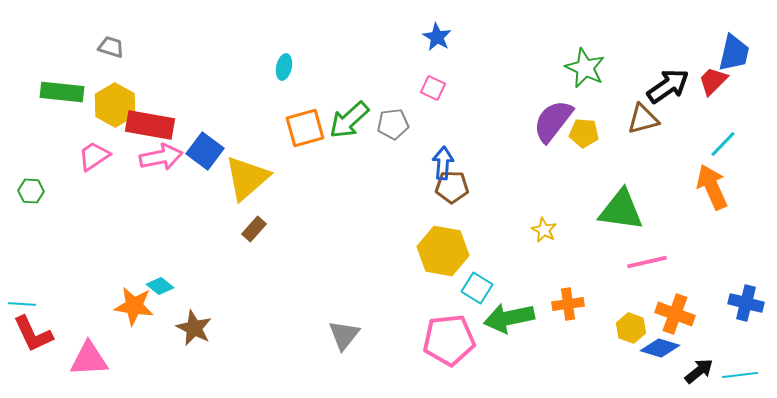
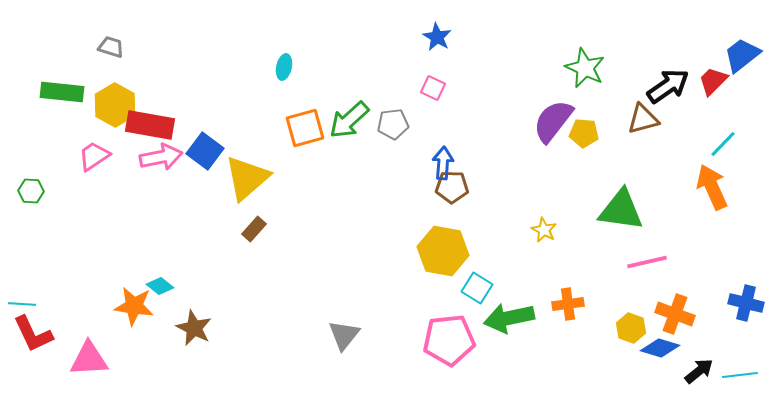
blue trapezoid at (734, 53): moved 8 px right, 2 px down; rotated 141 degrees counterclockwise
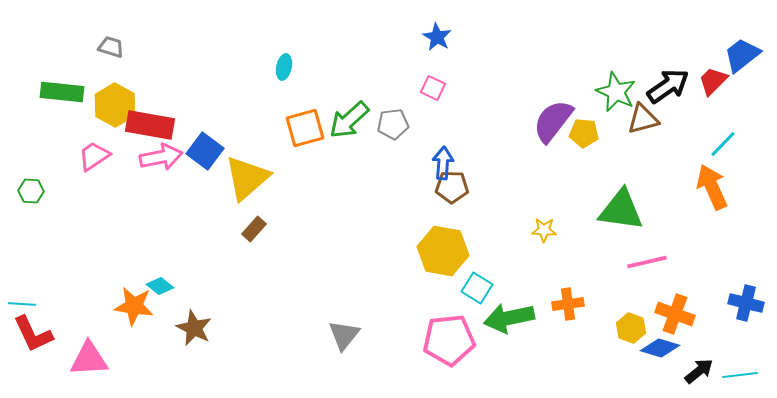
green star at (585, 68): moved 31 px right, 24 px down
yellow star at (544, 230): rotated 25 degrees counterclockwise
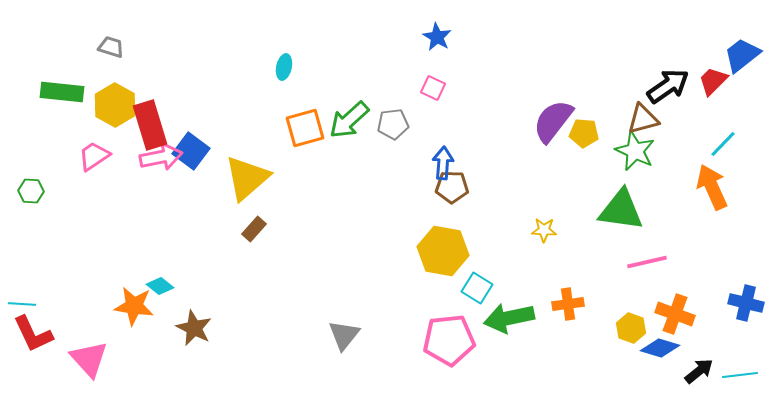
green star at (616, 92): moved 19 px right, 59 px down
red rectangle at (150, 125): rotated 63 degrees clockwise
blue square at (205, 151): moved 14 px left
pink triangle at (89, 359): rotated 51 degrees clockwise
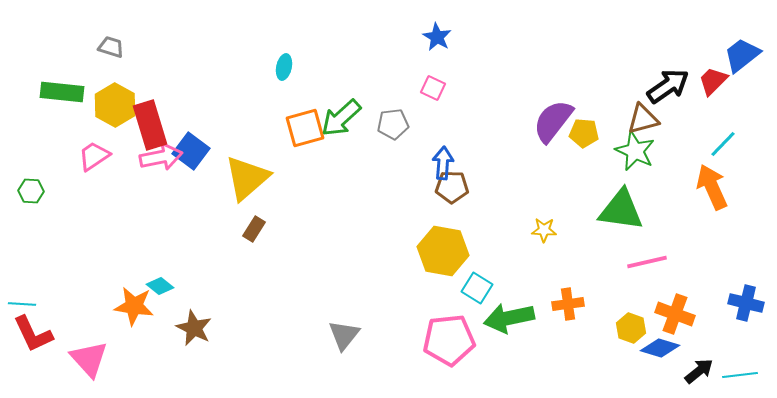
green arrow at (349, 120): moved 8 px left, 2 px up
brown rectangle at (254, 229): rotated 10 degrees counterclockwise
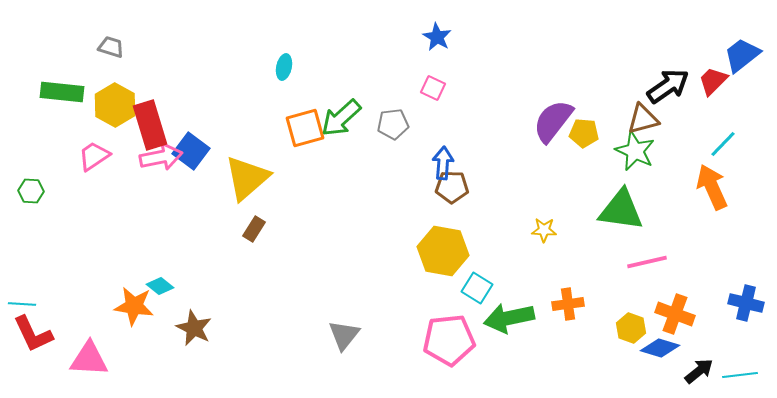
pink triangle at (89, 359): rotated 45 degrees counterclockwise
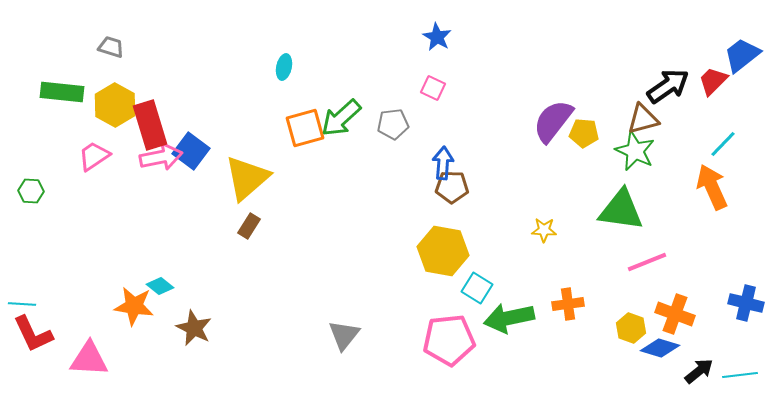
brown rectangle at (254, 229): moved 5 px left, 3 px up
pink line at (647, 262): rotated 9 degrees counterclockwise
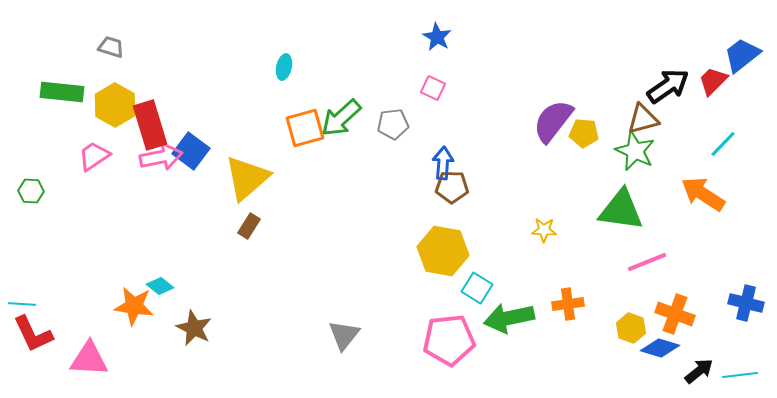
orange arrow at (712, 187): moved 9 px left, 7 px down; rotated 33 degrees counterclockwise
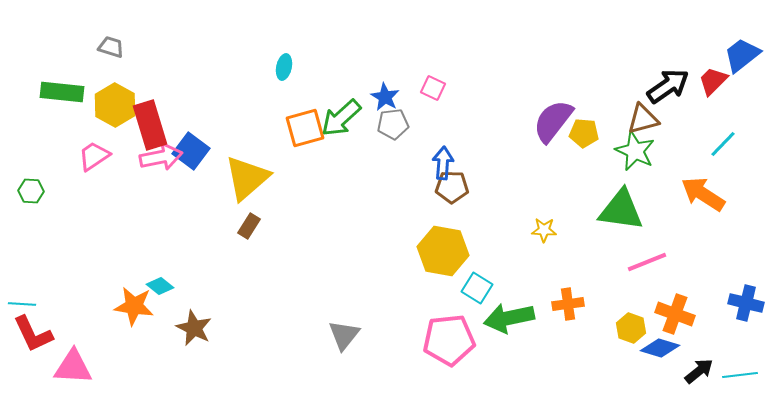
blue star at (437, 37): moved 52 px left, 60 px down
pink triangle at (89, 359): moved 16 px left, 8 px down
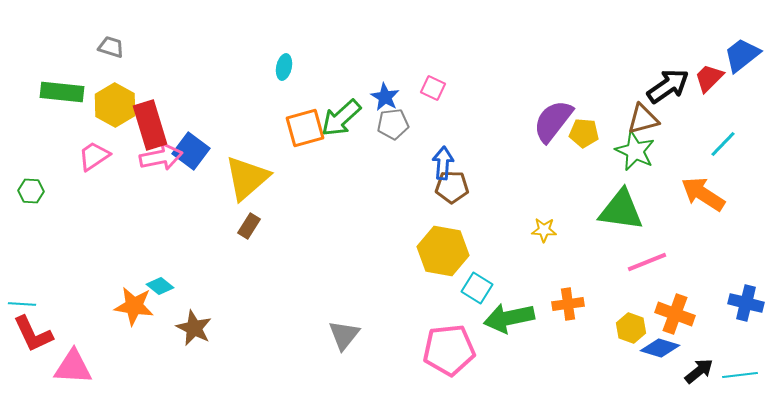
red trapezoid at (713, 81): moved 4 px left, 3 px up
pink pentagon at (449, 340): moved 10 px down
